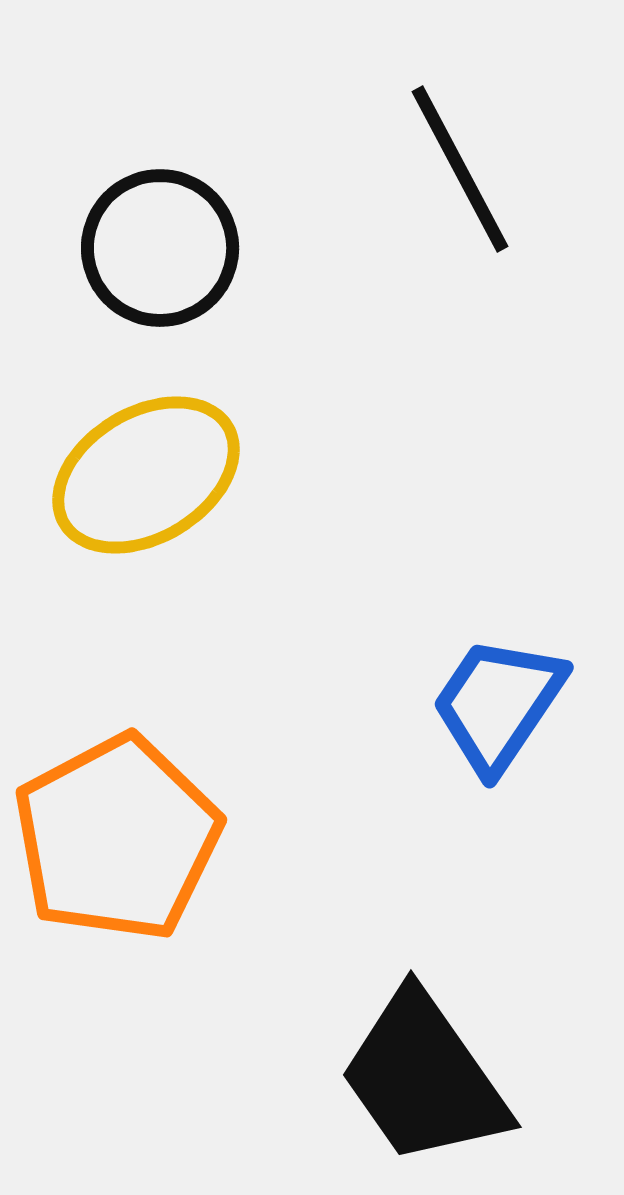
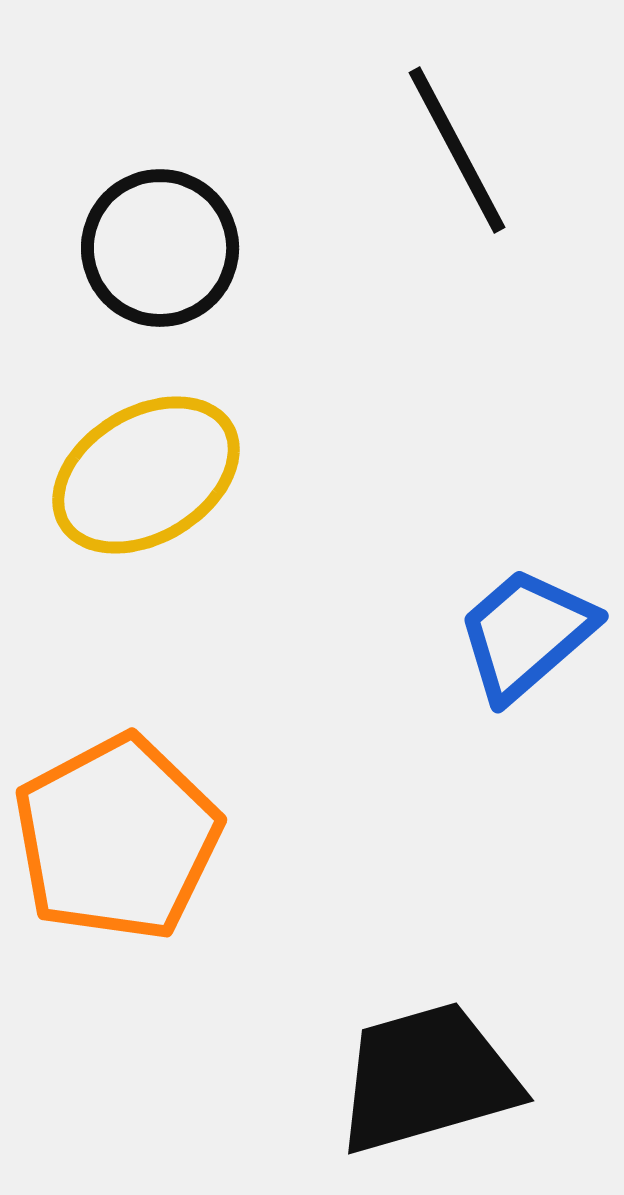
black line: moved 3 px left, 19 px up
blue trapezoid: moved 28 px right, 70 px up; rotated 15 degrees clockwise
black trapezoid: moved 3 px right; rotated 109 degrees clockwise
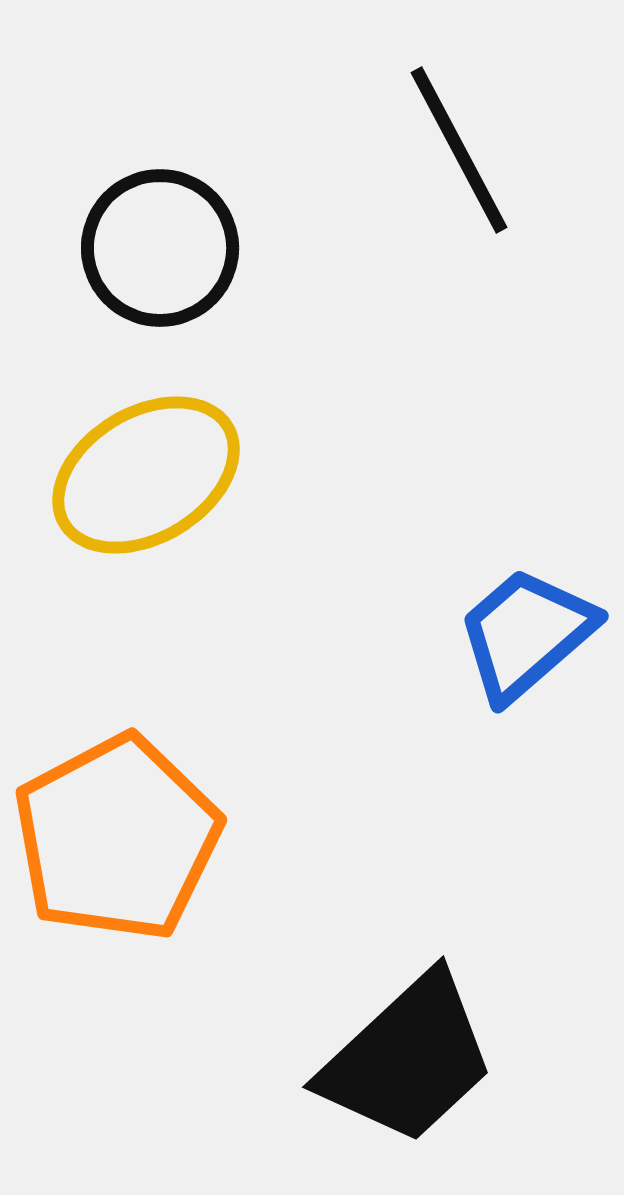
black line: moved 2 px right
black trapezoid: moved 19 px left, 19 px up; rotated 153 degrees clockwise
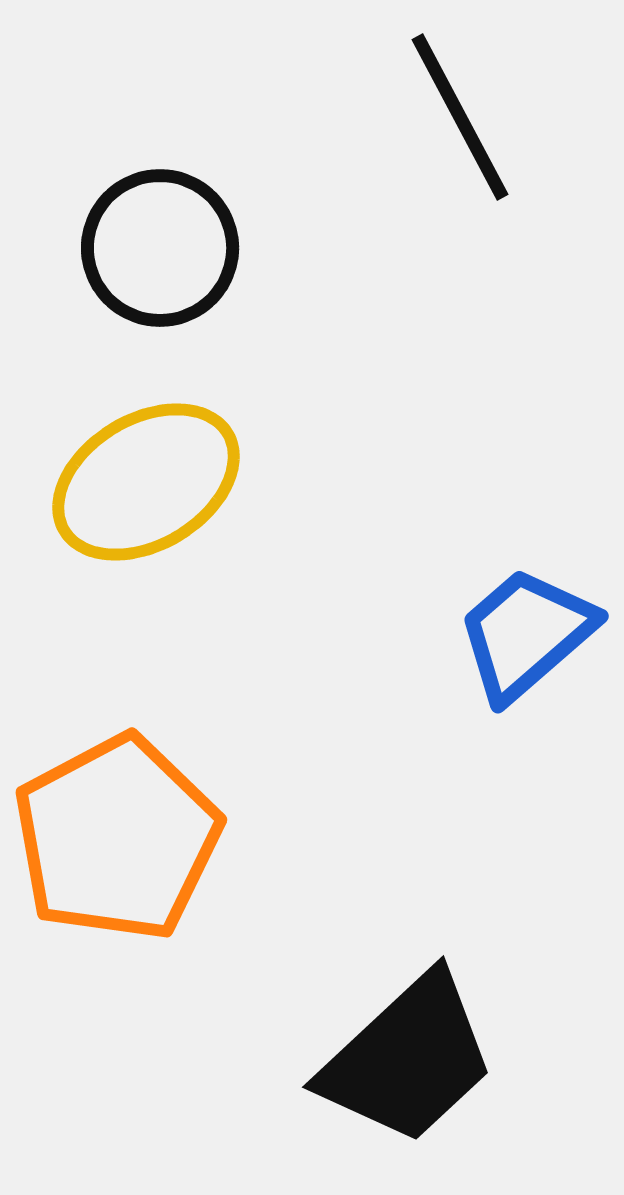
black line: moved 1 px right, 33 px up
yellow ellipse: moved 7 px down
